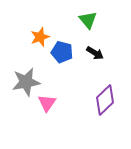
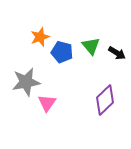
green triangle: moved 3 px right, 26 px down
black arrow: moved 22 px right
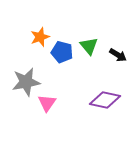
green triangle: moved 2 px left
black arrow: moved 1 px right, 2 px down
purple diamond: rotated 56 degrees clockwise
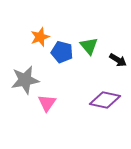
black arrow: moved 5 px down
gray star: moved 1 px left, 2 px up
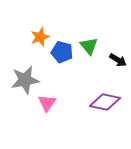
purple diamond: moved 2 px down
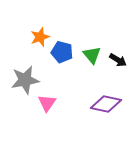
green triangle: moved 3 px right, 9 px down
purple diamond: moved 1 px right, 2 px down
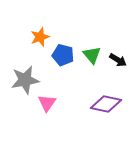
blue pentagon: moved 1 px right, 3 px down
